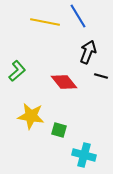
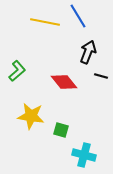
green square: moved 2 px right
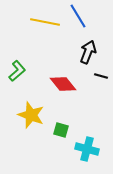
red diamond: moved 1 px left, 2 px down
yellow star: moved 1 px up; rotated 12 degrees clockwise
cyan cross: moved 3 px right, 6 px up
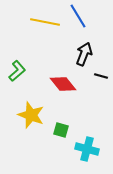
black arrow: moved 4 px left, 2 px down
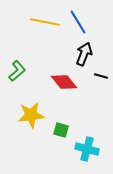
blue line: moved 6 px down
red diamond: moved 1 px right, 2 px up
yellow star: rotated 28 degrees counterclockwise
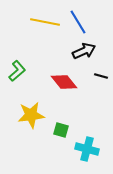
black arrow: moved 3 px up; rotated 45 degrees clockwise
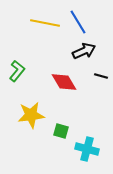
yellow line: moved 1 px down
green L-shape: rotated 10 degrees counterclockwise
red diamond: rotated 8 degrees clockwise
green square: moved 1 px down
